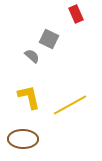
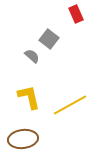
gray square: rotated 12 degrees clockwise
brown ellipse: rotated 8 degrees counterclockwise
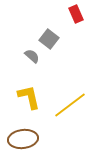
yellow line: rotated 8 degrees counterclockwise
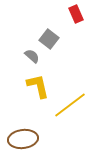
yellow L-shape: moved 9 px right, 11 px up
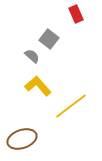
yellow L-shape: rotated 28 degrees counterclockwise
yellow line: moved 1 px right, 1 px down
brown ellipse: moved 1 px left; rotated 12 degrees counterclockwise
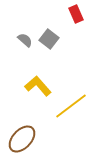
gray semicircle: moved 7 px left, 16 px up
brown ellipse: rotated 28 degrees counterclockwise
